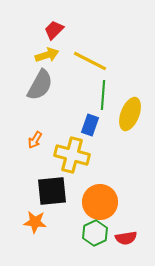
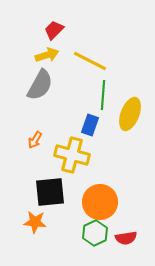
black square: moved 2 px left, 1 px down
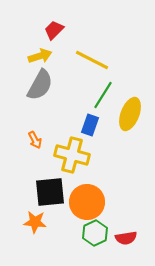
yellow arrow: moved 7 px left, 1 px down
yellow line: moved 2 px right, 1 px up
green line: rotated 28 degrees clockwise
orange arrow: rotated 60 degrees counterclockwise
orange circle: moved 13 px left
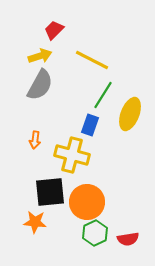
orange arrow: rotated 36 degrees clockwise
red semicircle: moved 2 px right, 1 px down
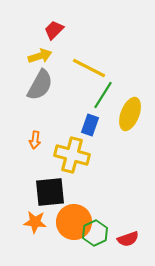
yellow line: moved 3 px left, 8 px down
orange circle: moved 13 px left, 20 px down
red semicircle: rotated 10 degrees counterclockwise
